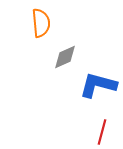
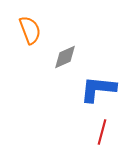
orange semicircle: moved 11 px left, 7 px down; rotated 16 degrees counterclockwise
blue L-shape: moved 4 px down; rotated 9 degrees counterclockwise
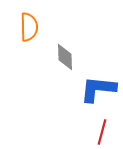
orange semicircle: moved 1 px left, 3 px up; rotated 20 degrees clockwise
gray diamond: rotated 68 degrees counterclockwise
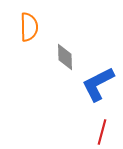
blue L-shape: moved 5 px up; rotated 33 degrees counterclockwise
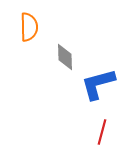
blue L-shape: rotated 12 degrees clockwise
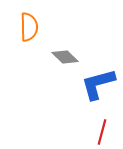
gray diamond: rotated 44 degrees counterclockwise
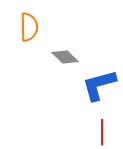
blue L-shape: moved 1 px right, 1 px down
red line: rotated 15 degrees counterclockwise
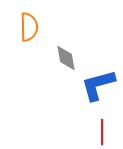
gray diamond: moved 1 px right, 1 px down; rotated 36 degrees clockwise
blue L-shape: moved 1 px left
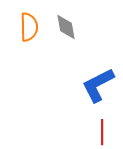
gray diamond: moved 31 px up
blue L-shape: rotated 12 degrees counterclockwise
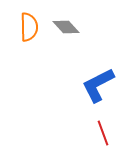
gray diamond: rotated 32 degrees counterclockwise
red line: moved 1 px right, 1 px down; rotated 20 degrees counterclockwise
